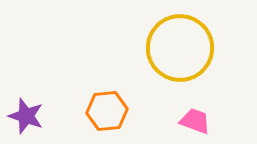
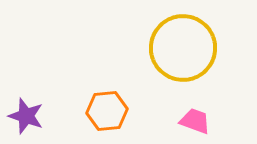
yellow circle: moved 3 px right
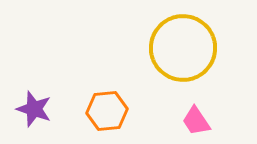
purple star: moved 8 px right, 7 px up
pink trapezoid: moved 1 px right; rotated 144 degrees counterclockwise
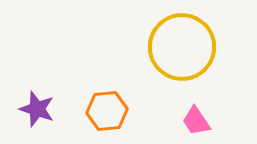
yellow circle: moved 1 px left, 1 px up
purple star: moved 3 px right
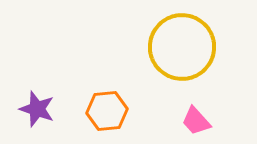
pink trapezoid: rotated 8 degrees counterclockwise
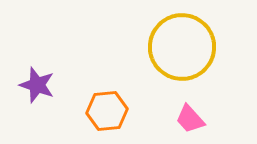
purple star: moved 24 px up
pink trapezoid: moved 6 px left, 2 px up
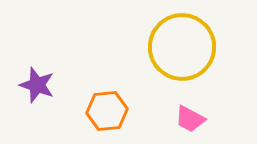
pink trapezoid: rotated 20 degrees counterclockwise
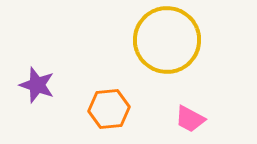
yellow circle: moved 15 px left, 7 px up
orange hexagon: moved 2 px right, 2 px up
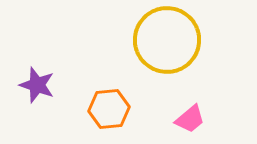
pink trapezoid: rotated 68 degrees counterclockwise
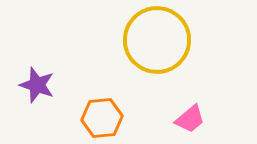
yellow circle: moved 10 px left
orange hexagon: moved 7 px left, 9 px down
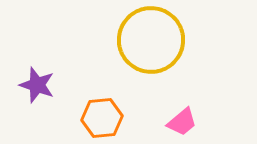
yellow circle: moved 6 px left
pink trapezoid: moved 8 px left, 3 px down
